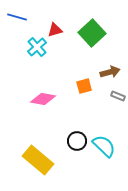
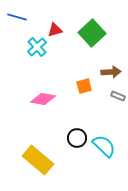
brown arrow: moved 1 px right; rotated 12 degrees clockwise
black circle: moved 3 px up
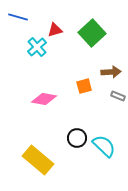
blue line: moved 1 px right
pink diamond: moved 1 px right
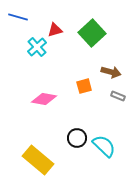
brown arrow: rotated 18 degrees clockwise
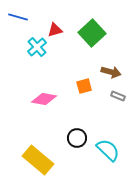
cyan semicircle: moved 4 px right, 4 px down
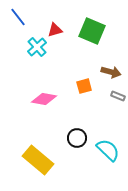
blue line: rotated 36 degrees clockwise
green square: moved 2 px up; rotated 24 degrees counterclockwise
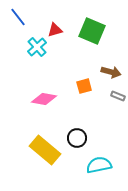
cyan semicircle: moved 9 px left, 15 px down; rotated 55 degrees counterclockwise
yellow rectangle: moved 7 px right, 10 px up
